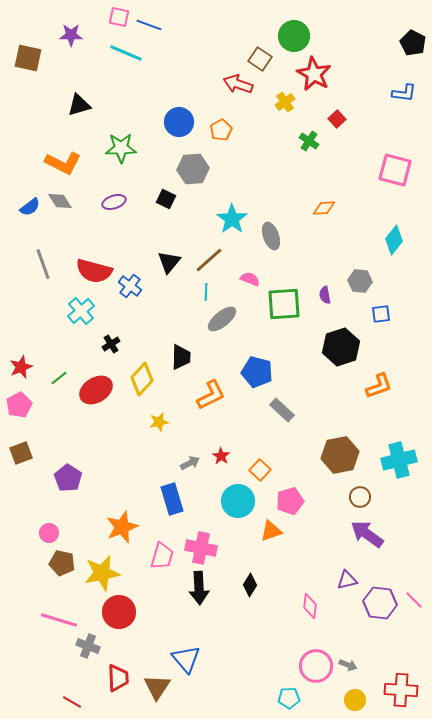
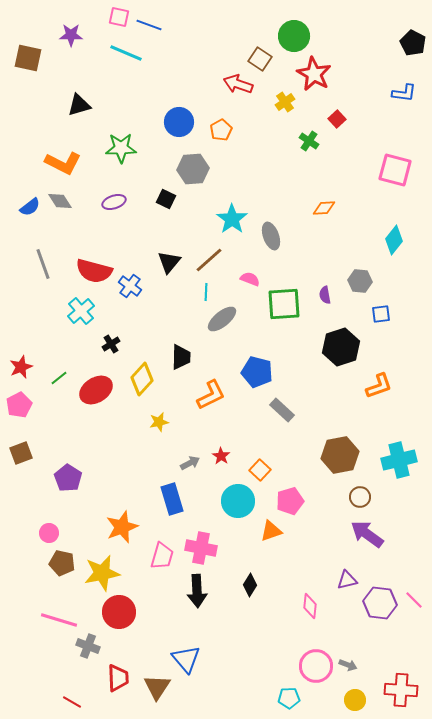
black arrow at (199, 588): moved 2 px left, 3 px down
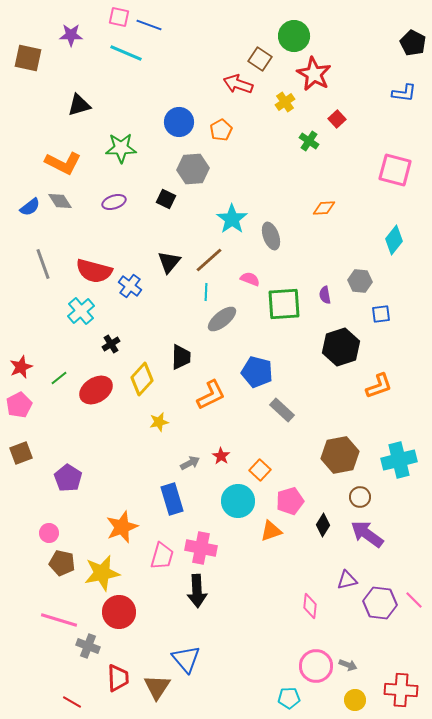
black diamond at (250, 585): moved 73 px right, 60 px up
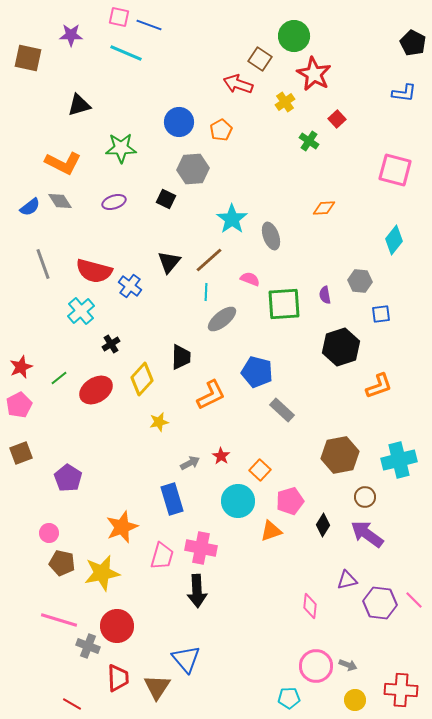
brown circle at (360, 497): moved 5 px right
red circle at (119, 612): moved 2 px left, 14 px down
red line at (72, 702): moved 2 px down
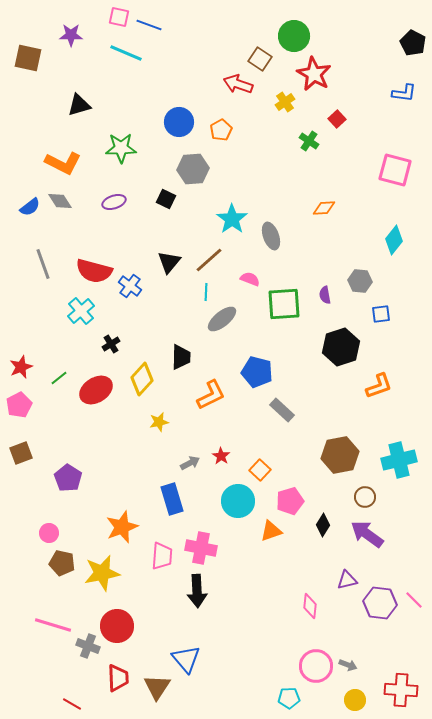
pink trapezoid at (162, 556): rotated 12 degrees counterclockwise
pink line at (59, 620): moved 6 px left, 5 px down
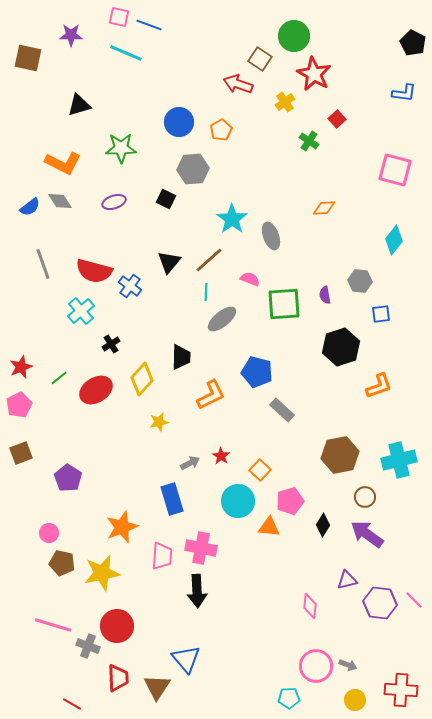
orange triangle at (271, 531): moved 2 px left, 4 px up; rotated 25 degrees clockwise
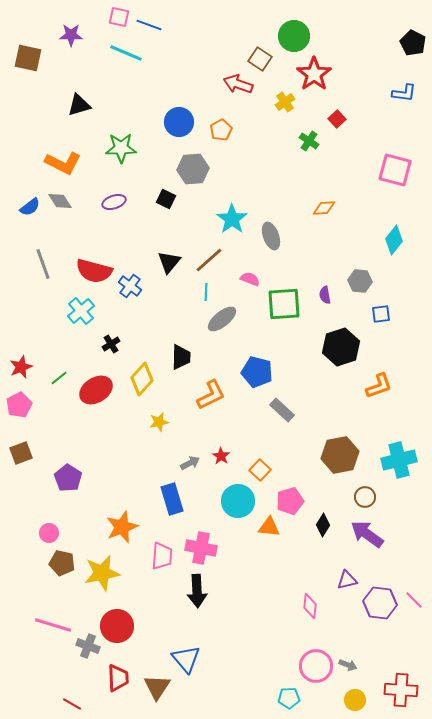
red star at (314, 74): rotated 8 degrees clockwise
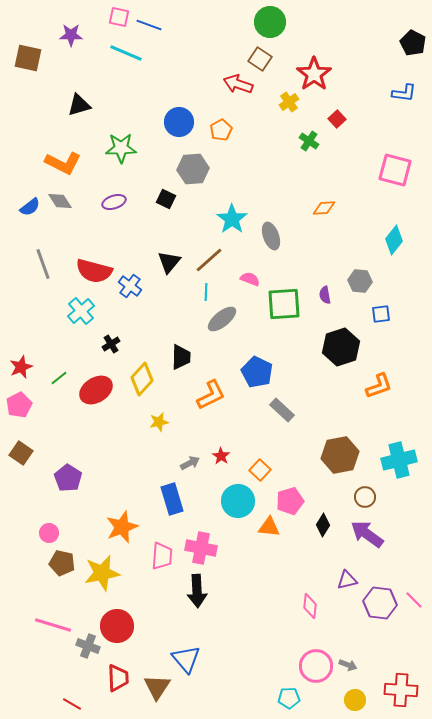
green circle at (294, 36): moved 24 px left, 14 px up
yellow cross at (285, 102): moved 4 px right
blue pentagon at (257, 372): rotated 12 degrees clockwise
brown square at (21, 453): rotated 35 degrees counterclockwise
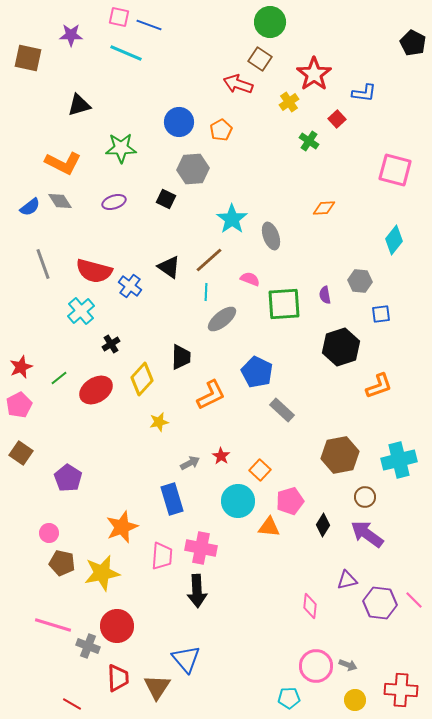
blue L-shape at (404, 93): moved 40 px left
black triangle at (169, 262): moved 5 px down; rotated 35 degrees counterclockwise
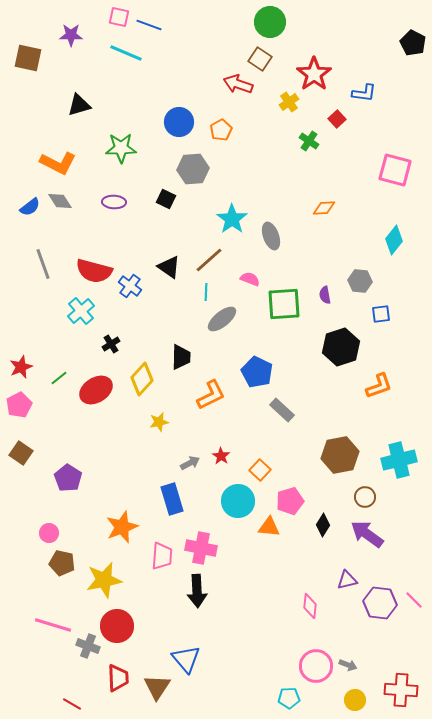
orange L-shape at (63, 163): moved 5 px left
purple ellipse at (114, 202): rotated 20 degrees clockwise
yellow star at (102, 573): moved 2 px right, 7 px down
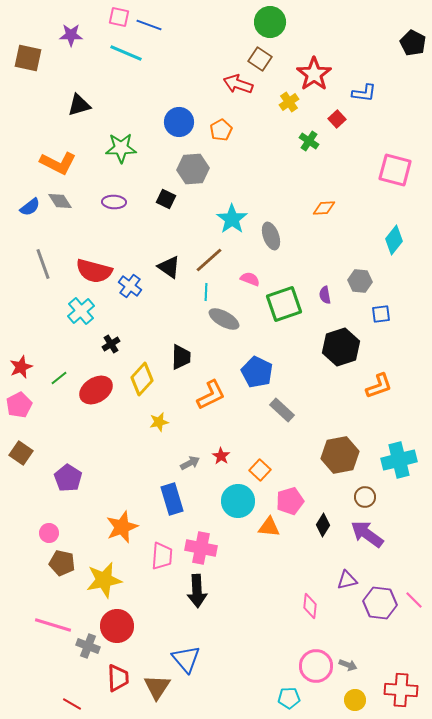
green square at (284, 304): rotated 15 degrees counterclockwise
gray ellipse at (222, 319): moved 2 px right; rotated 68 degrees clockwise
